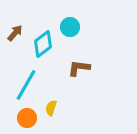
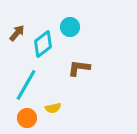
brown arrow: moved 2 px right
yellow semicircle: moved 2 px right; rotated 119 degrees counterclockwise
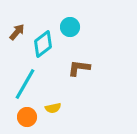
brown arrow: moved 1 px up
cyan line: moved 1 px left, 1 px up
orange circle: moved 1 px up
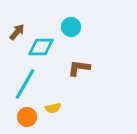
cyan circle: moved 1 px right
cyan diamond: moved 2 px left, 3 px down; rotated 36 degrees clockwise
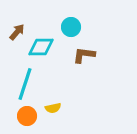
brown L-shape: moved 5 px right, 13 px up
cyan line: rotated 12 degrees counterclockwise
orange circle: moved 1 px up
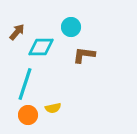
orange circle: moved 1 px right, 1 px up
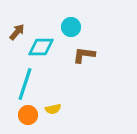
yellow semicircle: moved 1 px down
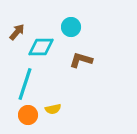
brown L-shape: moved 3 px left, 5 px down; rotated 10 degrees clockwise
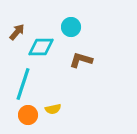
cyan line: moved 2 px left
